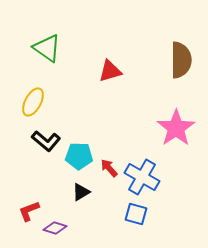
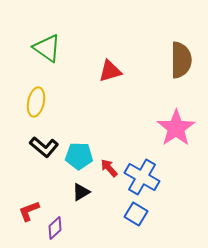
yellow ellipse: moved 3 px right; rotated 16 degrees counterclockwise
black L-shape: moved 2 px left, 6 px down
blue square: rotated 15 degrees clockwise
purple diamond: rotated 60 degrees counterclockwise
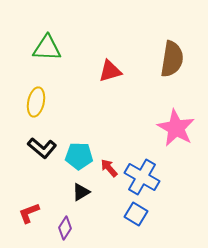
green triangle: rotated 32 degrees counterclockwise
brown semicircle: moved 9 px left, 1 px up; rotated 9 degrees clockwise
pink star: rotated 9 degrees counterclockwise
black L-shape: moved 2 px left, 1 px down
red L-shape: moved 2 px down
purple diamond: moved 10 px right; rotated 15 degrees counterclockwise
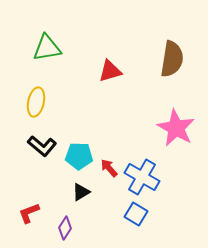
green triangle: rotated 12 degrees counterclockwise
black L-shape: moved 2 px up
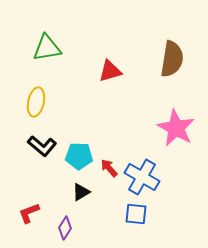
blue square: rotated 25 degrees counterclockwise
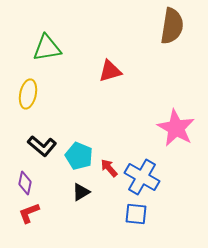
brown semicircle: moved 33 px up
yellow ellipse: moved 8 px left, 8 px up
cyan pentagon: rotated 20 degrees clockwise
purple diamond: moved 40 px left, 45 px up; rotated 20 degrees counterclockwise
